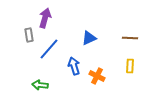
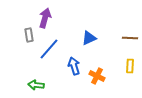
green arrow: moved 4 px left
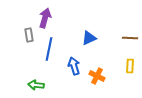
blue line: rotated 30 degrees counterclockwise
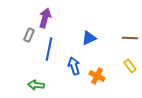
gray rectangle: rotated 32 degrees clockwise
yellow rectangle: rotated 40 degrees counterclockwise
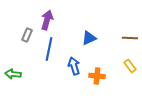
purple arrow: moved 2 px right, 2 px down
gray rectangle: moved 2 px left
orange cross: rotated 21 degrees counterclockwise
green arrow: moved 23 px left, 11 px up
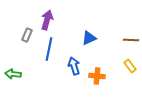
brown line: moved 1 px right, 2 px down
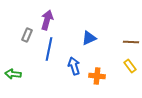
brown line: moved 2 px down
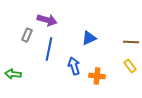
purple arrow: rotated 90 degrees clockwise
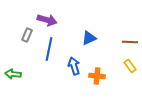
brown line: moved 1 px left
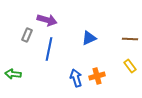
brown line: moved 3 px up
blue arrow: moved 2 px right, 12 px down
orange cross: rotated 21 degrees counterclockwise
